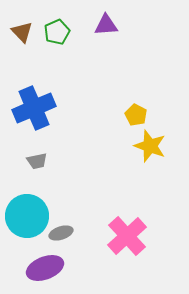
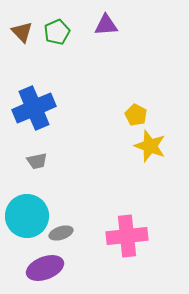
pink cross: rotated 36 degrees clockwise
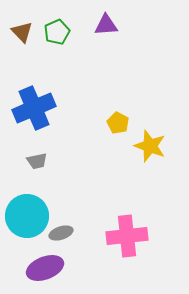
yellow pentagon: moved 18 px left, 8 px down
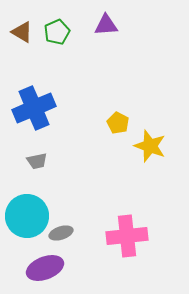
brown triangle: rotated 15 degrees counterclockwise
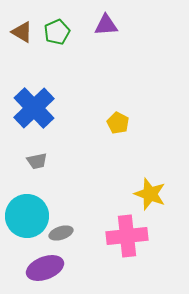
blue cross: rotated 21 degrees counterclockwise
yellow star: moved 48 px down
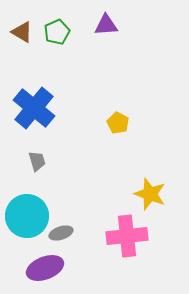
blue cross: rotated 6 degrees counterclockwise
gray trapezoid: rotated 95 degrees counterclockwise
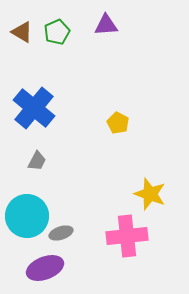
gray trapezoid: rotated 45 degrees clockwise
